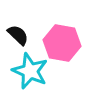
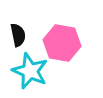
black semicircle: rotated 35 degrees clockwise
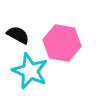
black semicircle: rotated 50 degrees counterclockwise
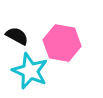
black semicircle: moved 1 px left, 1 px down
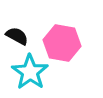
cyan star: moved 1 px down; rotated 12 degrees clockwise
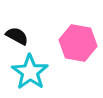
pink hexagon: moved 16 px right
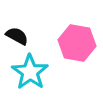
pink hexagon: moved 1 px left
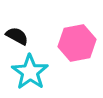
pink hexagon: rotated 21 degrees counterclockwise
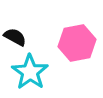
black semicircle: moved 2 px left, 1 px down
